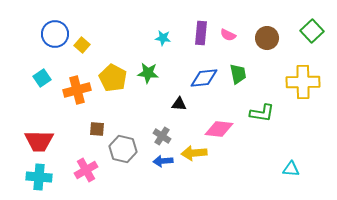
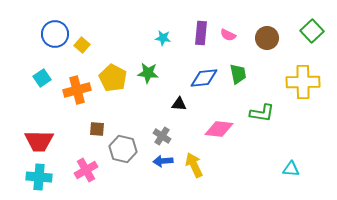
yellow arrow: moved 12 px down; rotated 70 degrees clockwise
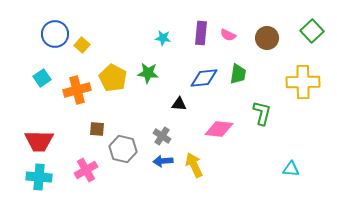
green trapezoid: rotated 20 degrees clockwise
green L-shape: rotated 85 degrees counterclockwise
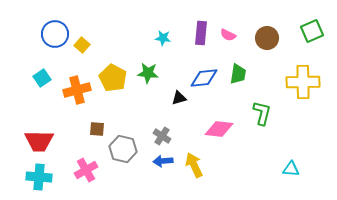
green square: rotated 20 degrees clockwise
black triangle: moved 6 px up; rotated 21 degrees counterclockwise
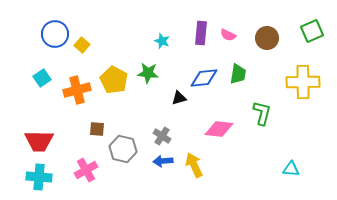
cyan star: moved 1 px left, 3 px down; rotated 14 degrees clockwise
yellow pentagon: moved 1 px right, 2 px down
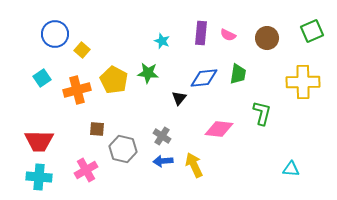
yellow square: moved 5 px down
black triangle: rotated 35 degrees counterclockwise
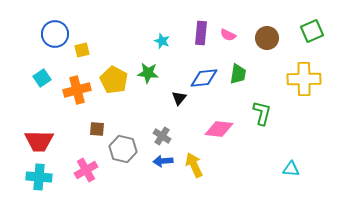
yellow square: rotated 35 degrees clockwise
yellow cross: moved 1 px right, 3 px up
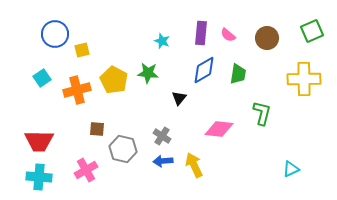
pink semicircle: rotated 14 degrees clockwise
blue diamond: moved 8 px up; rotated 24 degrees counterclockwise
cyan triangle: rotated 30 degrees counterclockwise
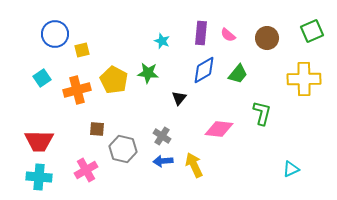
green trapezoid: rotated 30 degrees clockwise
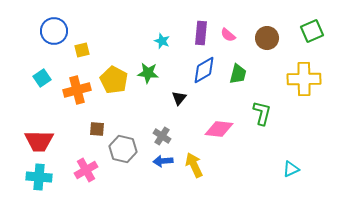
blue circle: moved 1 px left, 3 px up
green trapezoid: rotated 25 degrees counterclockwise
